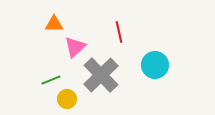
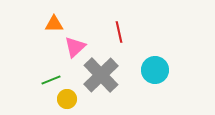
cyan circle: moved 5 px down
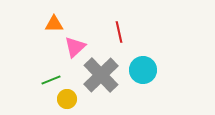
cyan circle: moved 12 px left
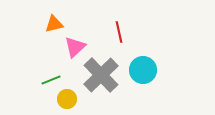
orange triangle: rotated 12 degrees counterclockwise
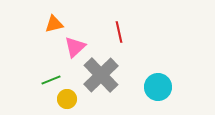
cyan circle: moved 15 px right, 17 px down
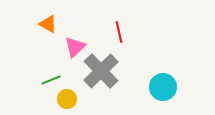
orange triangle: moved 6 px left; rotated 42 degrees clockwise
gray cross: moved 4 px up
cyan circle: moved 5 px right
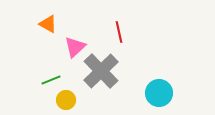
cyan circle: moved 4 px left, 6 px down
yellow circle: moved 1 px left, 1 px down
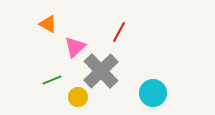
red line: rotated 40 degrees clockwise
green line: moved 1 px right
cyan circle: moved 6 px left
yellow circle: moved 12 px right, 3 px up
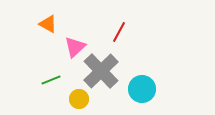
green line: moved 1 px left
cyan circle: moved 11 px left, 4 px up
yellow circle: moved 1 px right, 2 px down
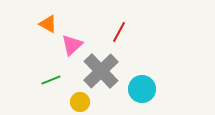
pink triangle: moved 3 px left, 2 px up
yellow circle: moved 1 px right, 3 px down
